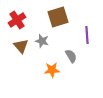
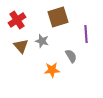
purple line: moved 1 px left, 1 px up
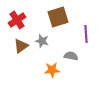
brown triangle: rotated 35 degrees clockwise
gray semicircle: rotated 48 degrees counterclockwise
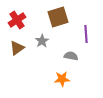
gray star: rotated 24 degrees clockwise
brown triangle: moved 4 px left, 2 px down
orange star: moved 10 px right, 9 px down
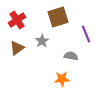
purple line: rotated 18 degrees counterclockwise
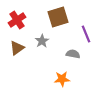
gray semicircle: moved 2 px right, 2 px up
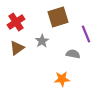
red cross: moved 1 px left, 2 px down
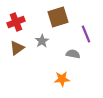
red cross: rotated 12 degrees clockwise
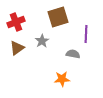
purple line: rotated 24 degrees clockwise
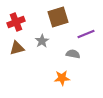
purple line: rotated 66 degrees clockwise
brown triangle: rotated 21 degrees clockwise
orange star: moved 1 px up
